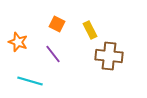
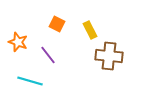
purple line: moved 5 px left, 1 px down
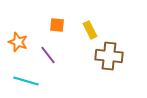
orange square: moved 1 px down; rotated 21 degrees counterclockwise
cyan line: moved 4 px left
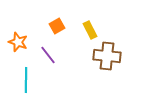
orange square: moved 1 px down; rotated 35 degrees counterclockwise
brown cross: moved 2 px left
cyan line: moved 1 px up; rotated 75 degrees clockwise
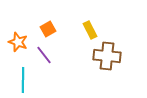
orange square: moved 9 px left, 3 px down
purple line: moved 4 px left
cyan line: moved 3 px left
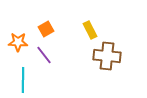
orange square: moved 2 px left
orange star: rotated 18 degrees counterclockwise
